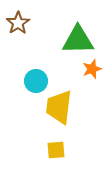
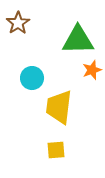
orange star: moved 1 px down
cyan circle: moved 4 px left, 3 px up
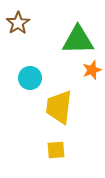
cyan circle: moved 2 px left
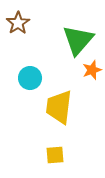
green triangle: rotated 48 degrees counterclockwise
yellow square: moved 1 px left, 5 px down
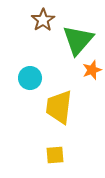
brown star: moved 25 px right, 3 px up
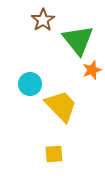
green triangle: rotated 20 degrees counterclockwise
cyan circle: moved 6 px down
yellow trapezoid: moved 2 px right, 1 px up; rotated 129 degrees clockwise
yellow square: moved 1 px left, 1 px up
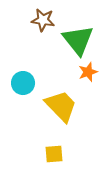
brown star: rotated 30 degrees counterclockwise
orange star: moved 4 px left, 2 px down
cyan circle: moved 7 px left, 1 px up
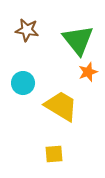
brown star: moved 16 px left, 10 px down
yellow trapezoid: rotated 15 degrees counterclockwise
